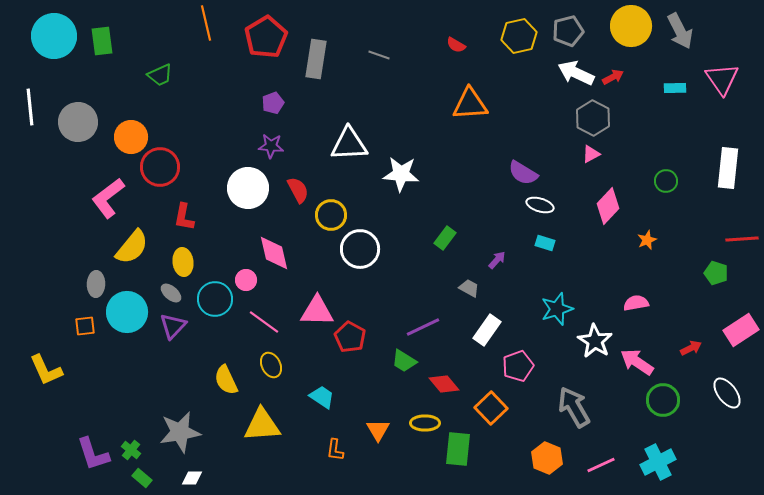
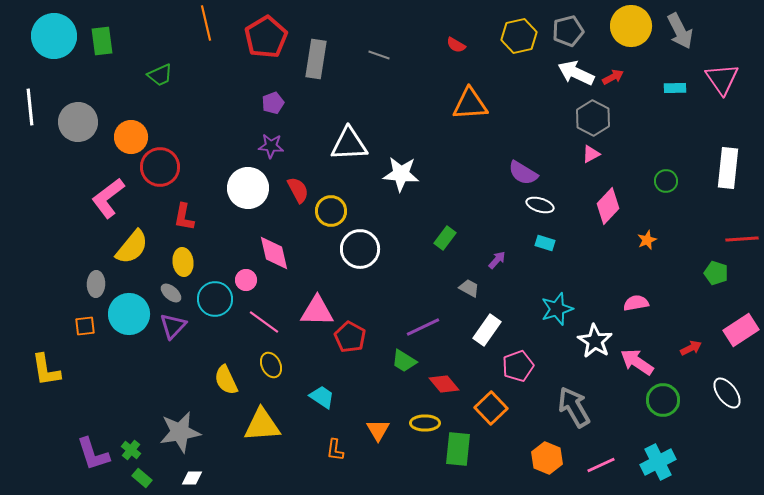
yellow circle at (331, 215): moved 4 px up
cyan circle at (127, 312): moved 2 px right, 2 px down
yellow L-shape at (46, 370): rotated 15 degrees clockwise
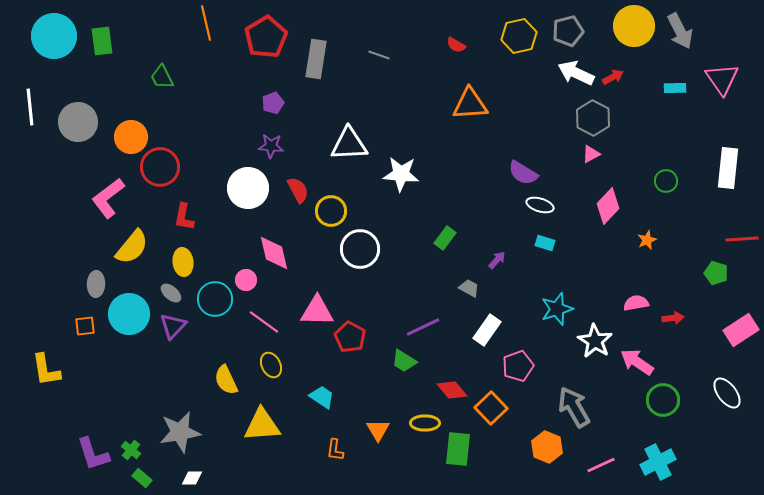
yellow circle at (631, 26): moved 3 px right
green trapezoid at (160, 75): moved 2 px right, 2 px down; rotated 88 degrees clockwise
red arrow at (691, 348): moved 18 px left, 30 px up; rotated 20 degrees clockwise
red diamond at (444, 384): moved 8 px right, 6 px down
orange hexagon at (547, 458): moved 11 px up
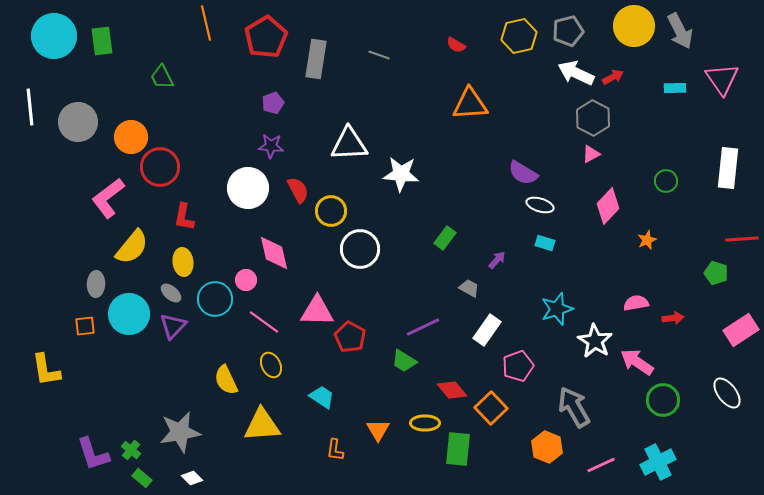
white diamond at (192, 478): rotated 45 degrees clockwise
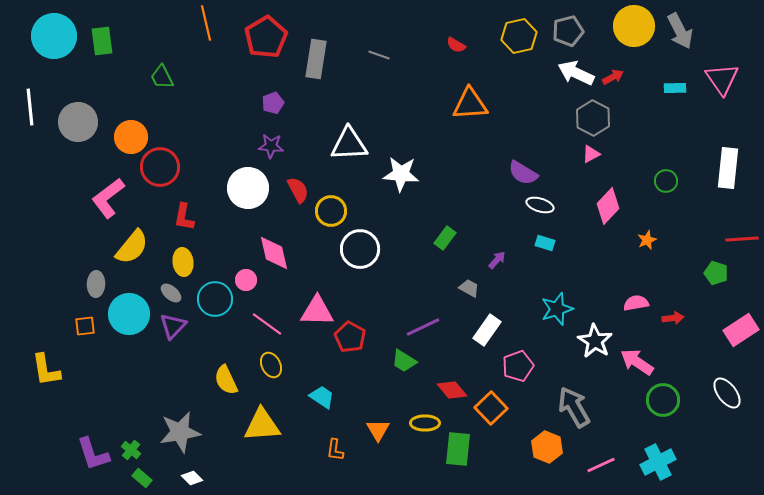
pink line at (264, 322): moved 3 px right, 2 px down
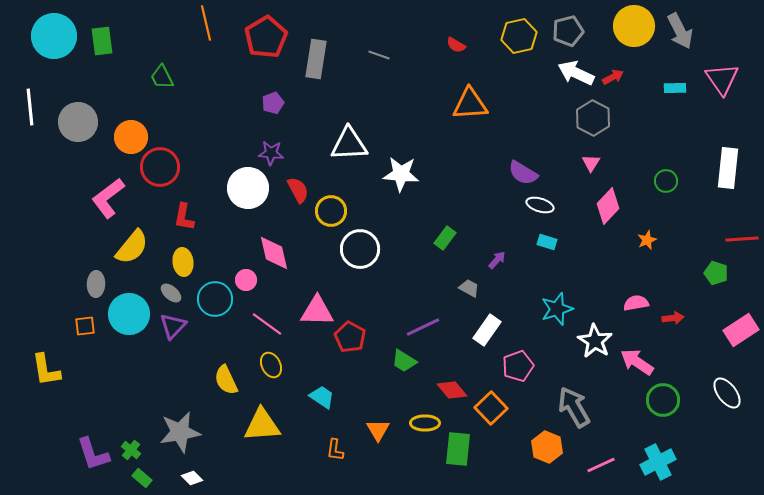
purple star at (271, 146): moved 7 px down
pink triangle at (591, 154): moved 9 px down; rotated 30 degrees counterclockwise
cyan rectangle at (545, 243): moved 2 px right, 1 px up
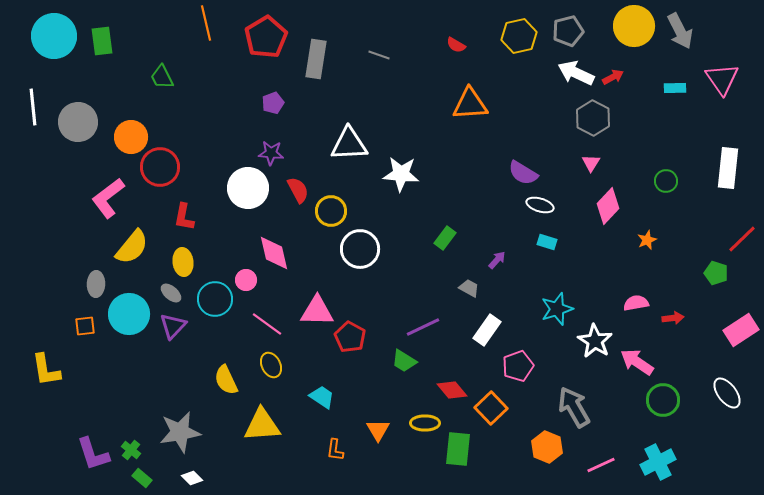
white line at (30, 107): moved 3 px right
red line at (742, 239): rotated 40 degrees counterclockwise
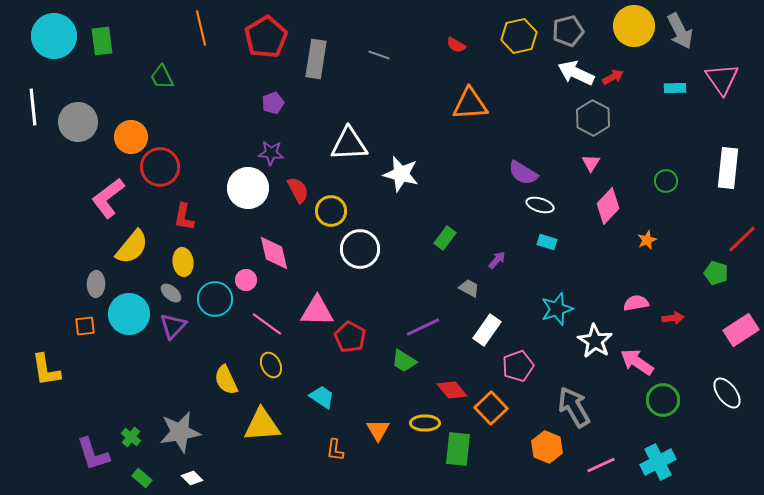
orange line at (206, 23): moved 5 px left, 5 px down
white star at (401, 174): rotated 9 degrees clockwise
green cross at (131, 450): moved 13 px up
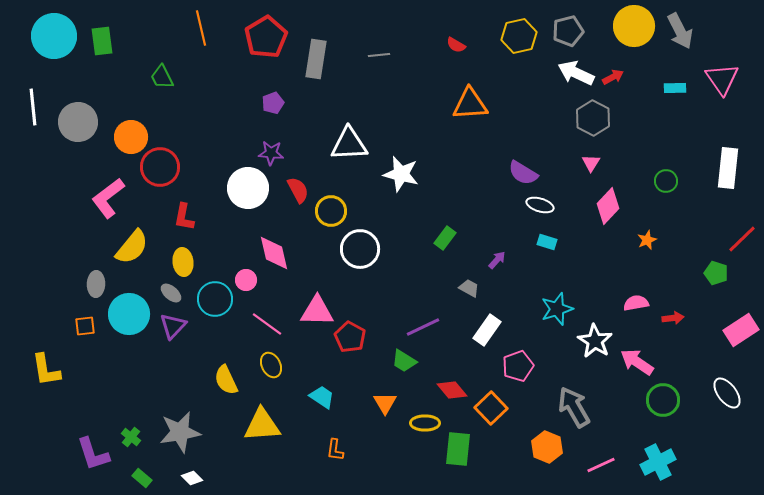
gray line at (379, 55): rotated 25 degrees counterclockwise
orange triangle at (378, 430): moved 7 px right, 27 px up
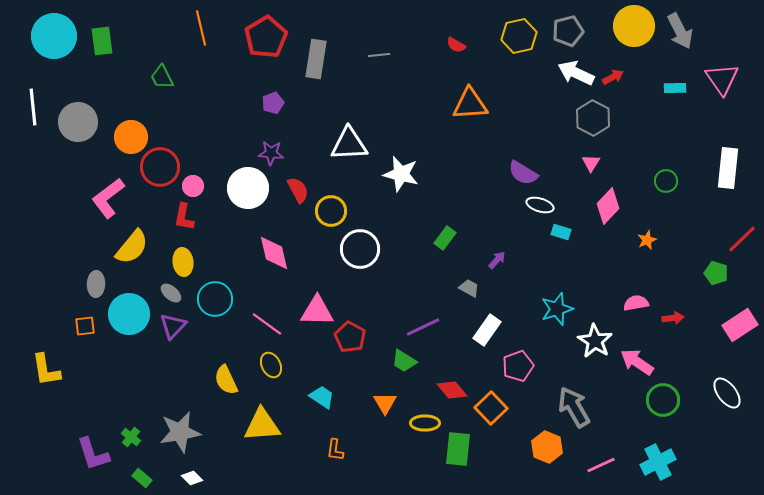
cyan rectangle at (547, 242): moved 14 px right, 10 px up
pink circle at (246, 280): moved 53 px left, 94 px up
pink rectangle at (741, 330): moved 1 px left, 5 px up
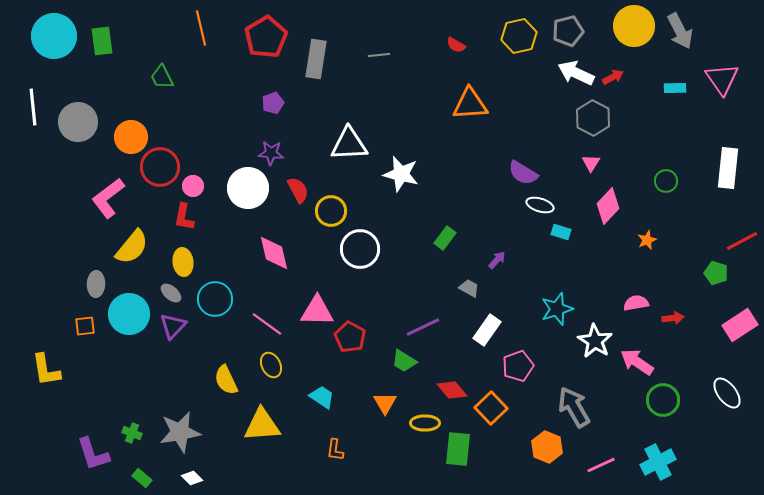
red line at (742, 239): moved 2 px down; rotated 16 degrees clockwise
green cross at (131, 437): moved 1 px right, 4 px up; rotated 18 degrees counterclockwise
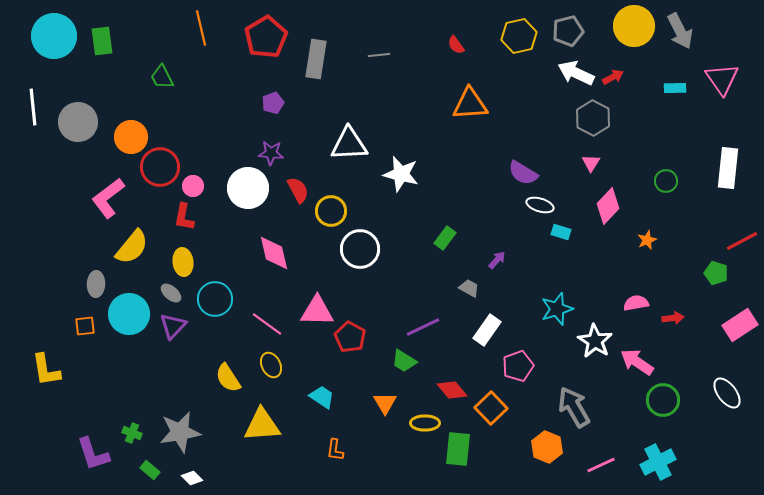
red semicircle at (456, 45): rotated 24 degrees clockwise
yellow semicircle at (226, 380): moved 2 px right, 2 px up; rotated 8 degrees counterclockwise
green rectangle at (142, 478): moved 8 px right, 8 px up
